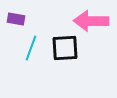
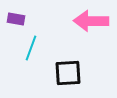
black square: moved 3 px right, 25 px down
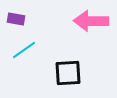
cyan line: moved 7 px left, 2 px down; rotated 35 degrees clockwise
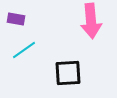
pink arrow: rotated 96 degrees counterclockwise
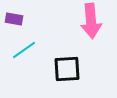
purple rectangle: moved 2 px left
black square: moved 1 px left, 4 px up
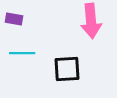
cyan line: moved 2 px left, 3 px down; rotated 35 degrees clockwise
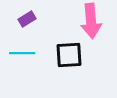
purple rectangle: moved 13 px right; rotated 42 degrees counterclockwise
black square: moved 2 px right, 14 px up
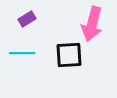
pink arrow: moved 1 px right, 3 px down; rotated 20 degrees clockwise
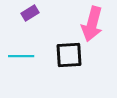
purple rectangle: moved 3 px right, 6 px up
cyan line: moved 1 px left, 3 px down
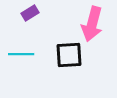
cyan line: moved 2 px up
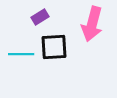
purple rectangle: moved 10 px right, 4 px down
black square: moved 15 px left, 8 px up
